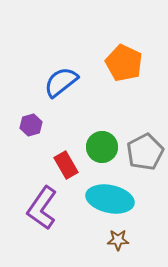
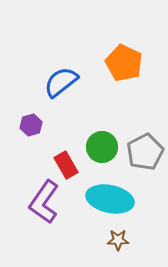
purple L-shape: moved 2 px right, 6 px up
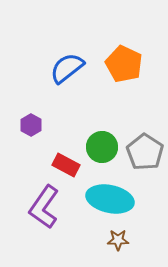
orange pentagon: moved 1 px down
blue semicircle: moved 6 px right, 14 px up
purple hexagon: rotated 15 degrees counterclockwise
gray pentagon: rotated 12 degrees counterclockwise
red rectangle: rotated 32 degrees counterclockwise
purple L-shape: moved 5 px down
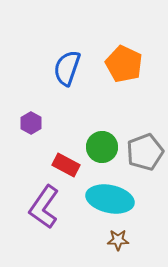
blue semicircle: rotated 33 degrees counterclockwise
purple hexagon: moved 2 px up
gray pentagon: rotated 18 degrees clockwise
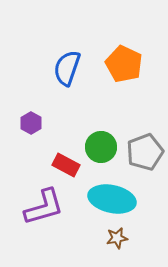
green circle: moved 1 px left
cyan ellipse: moved 2 px right
purple L-shape: rotated 141 degrees counterclockwise
brown star: moved 1 px left, 2 px up; rotated 10 degrees counterclockwise
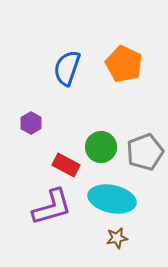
purple L-shape: moved 8 px right
